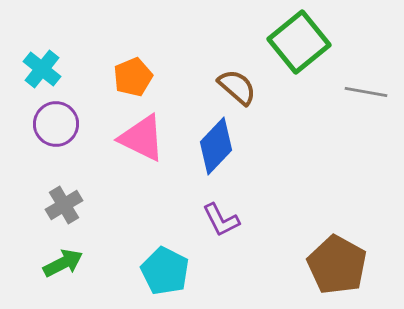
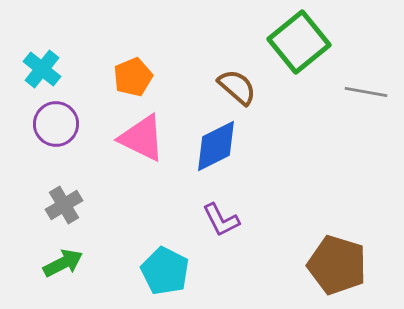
blue diamond: rotated 20 degrees clockwise
brown pentagon: rotated 12 degrees counterclockwise
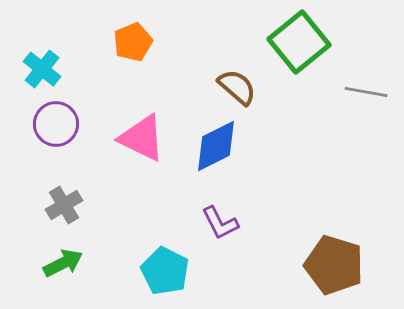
orange pentagon: moved 35 px up
purple L-shape: moved 1 px left, 3 px down
brown pentagon: moved 3 px left
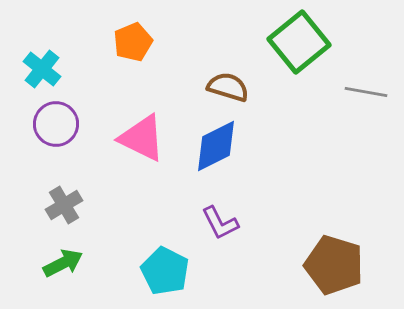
brown semicircle: moved 9 px left; rotated 24 degrees counterclockwise
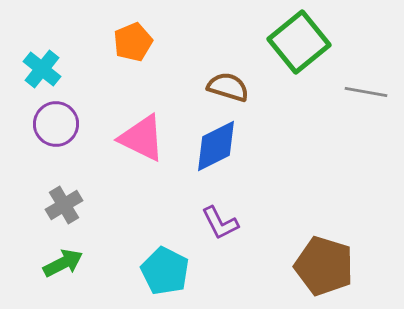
brown pentagon: moved 10 px left, 1 px down
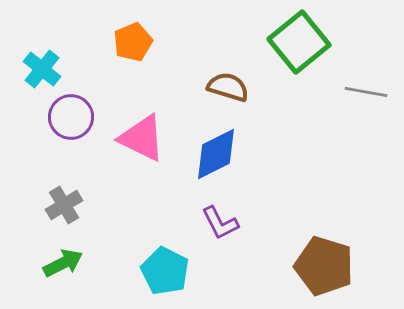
purple circle: moved 15 px right, 7 px up
blue diamond: moved 8 px down
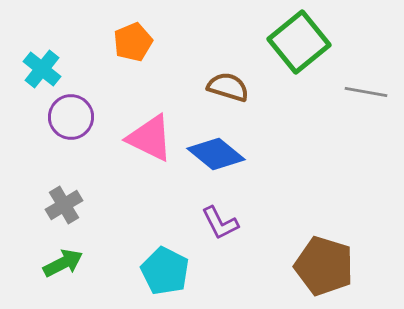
pink triangle: moved 8 px right
blue diamond: rotated 66 degrees clockwise
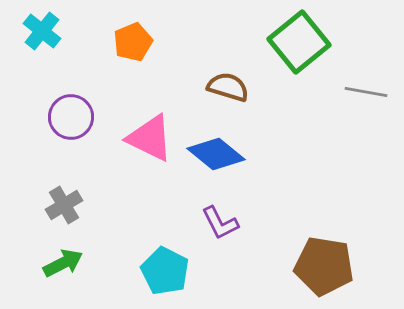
cyan cross: moved 38 px up
brown pentagon: rotated 8 degrees counterclockwise
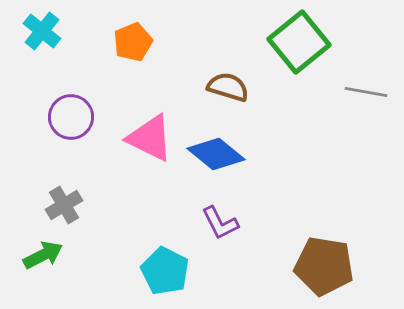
green arrow: moved 20 px left, 8 px up
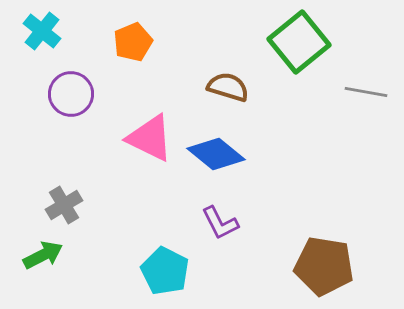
purple circle: moved 23 px up
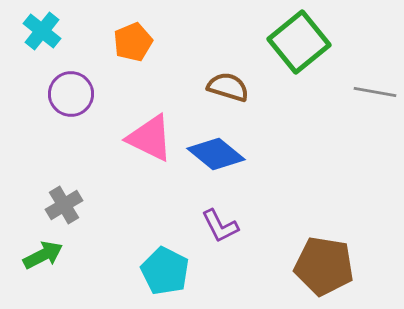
gray line: moved 9 px right
purple L-shape: moved 3 px down
